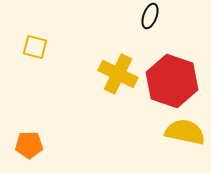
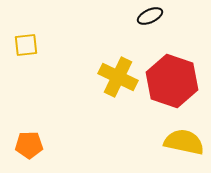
black ellipse: rotated 45 degrees clockwise
yellow square: moved 9 px left, 2 px up; rotated 20 degrees counterclockwise
yellow cross: moved 3 px down
yellow semicircle: moved 1 px left, 10 px down
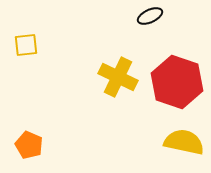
red hexagon: moved 5 px right, 1 px down
orange pentagon: rotated 24 degrees clockwise
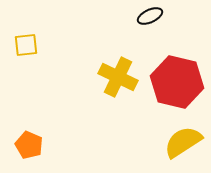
red hexagon: rotated 6 degrees counterclockwise
yellow semicircle: moved 1 px left; rotated 45 degrees counterclockwise
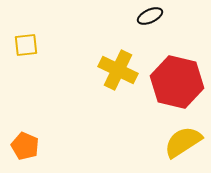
yellow cross: moved 7 px up
orange pentagon: moved 4 px left, 1 px down
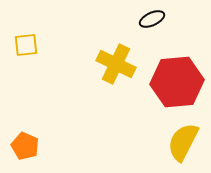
black ellipse: moved 2 px right, 3 px down
yellow cross: moved 2 px left, 6 px up
red hexagon: rotated 18 degrees counterclockwise
yellow semicircle: rotated 30 degrees counterclockwise
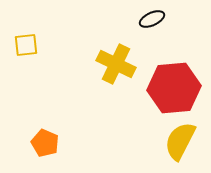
red hexagon: moved 3 px left, 6 px down
yellow semicircle: moved 3 px left, 1 px up
orange pentagon: moved 20 px right, 3 px up
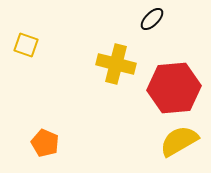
black ellipse: rotated 20 degrees counterclockwise
yellow square: rotated 25 degrees clockwise
yellow cross: rotated 12 degrees counterclockwise
yellow semicircle: moved 1 px left; rotated 33 degrees clockwise
